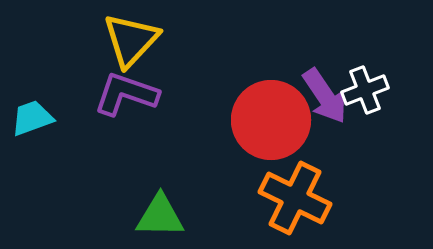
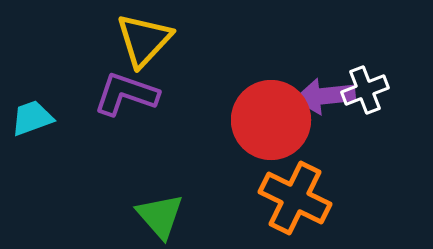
yellow triangle: moved 13 px right
purple arrow: rotated 118 degrees clockwise
green triangle: rotated 48 degrees clockwise
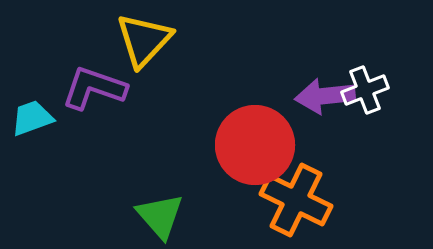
purple L-shape: moved 32 px left, 6 px up
red circle: moved 16 px left, 25 px down
orange cross: moved 1 px right, 2 px down
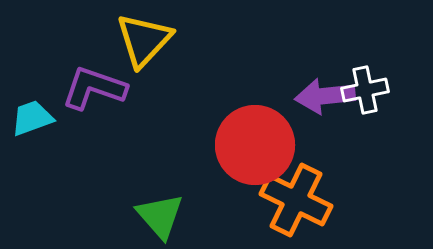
white cross: rotated 9 degrees clockwise
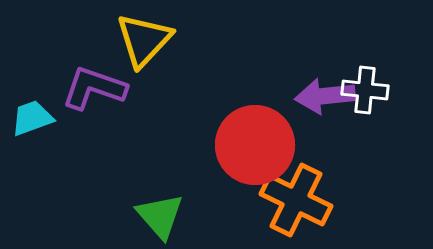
white cross: rotated 18 degrees clockwise
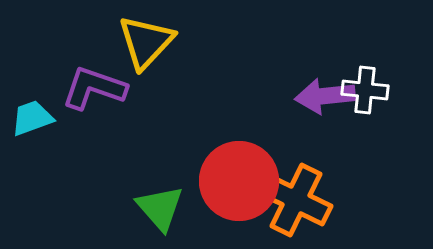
yellow triangle: moved 2 px right, 2 px down
red circle: moved 16 px left, 36 px down
green triangle: moved 8 px up
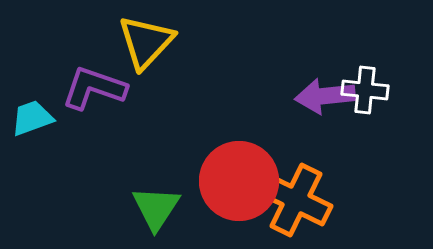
green triangle: moved 4 px left; rotated 14 degrees clockwise
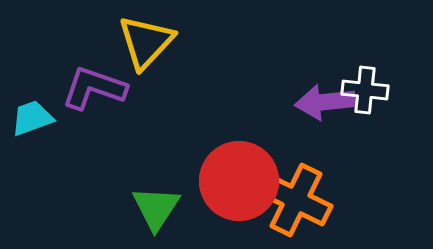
purple arrow: moved 6 px down
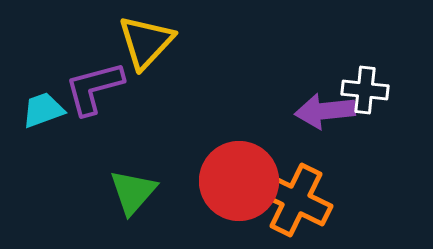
purple L-shape: rotated 34 degrees counterclockwise
purple arrow: moved 9 px down
cyan trapezoid: moved 11 px right, 8 px up
green triangle: moved 23 px left, 16 px up; rotated 8 degrees clockwise
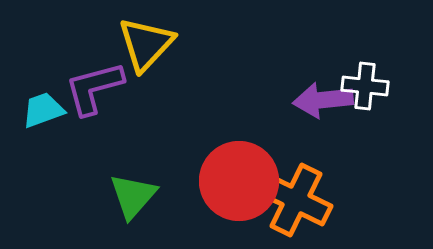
yellow triangle: moved 2 px down
white cross: moved 4 px up
purple arrow: moved 2 px left, 11 px up
green triangle: moved 4 px down
